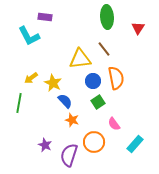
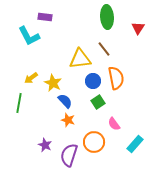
orange star: moved 4 px left
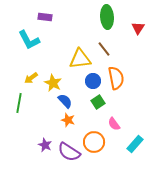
cyan L-shape: moved 4 px down
purple semicircle: moved 3 px up; rotated 75 degrees counterclockwise
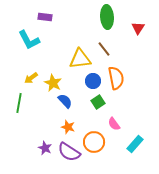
orange star: moved 7 px down
purple star: moved 3 px down
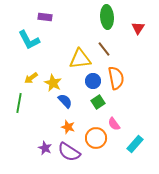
orange circle: moved 2 px right, 4 px up
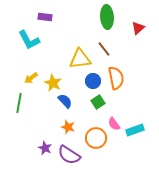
red triangle: rotated 16 degrees clockwise
cyan rectangle: moved 14 px up; rotated 30 degrees clockwise
purple semicircle: moved 3 px down
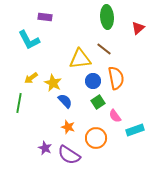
brown line: rotated 14 degrees counterclockwise
pink semicircle: moved 1 px right, 8 px up
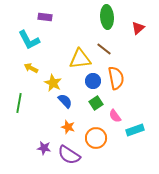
yellow arrow: moved 10 px up; rotated 64 degrees clockwise
green square: moved 2 px left, 1 px down
purple star: moved 1 px left; rotated 16 degrees counterclockwise
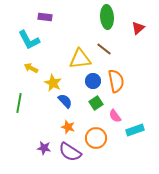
orange semicircle: moved 3 px down
purple semicircle: moved 1 px right, 3 px up
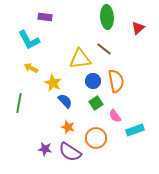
purple star: moved 1 px right, 1 px down
